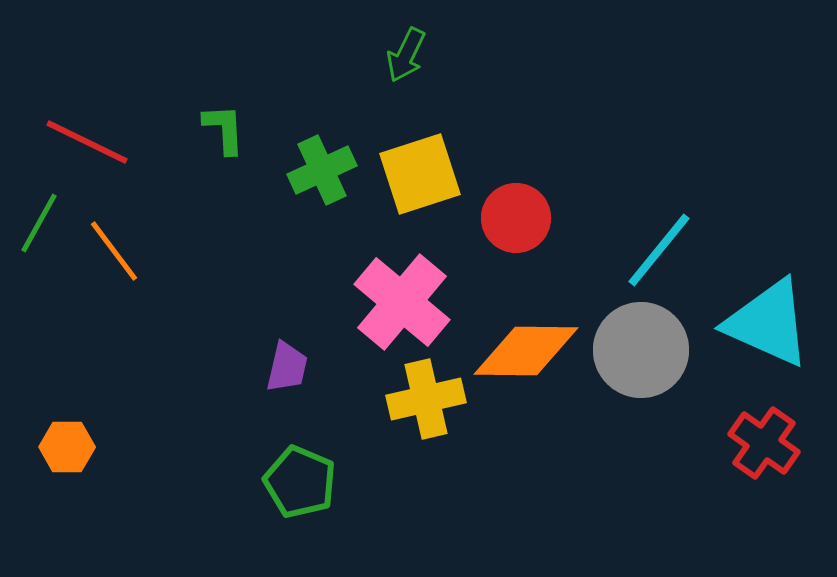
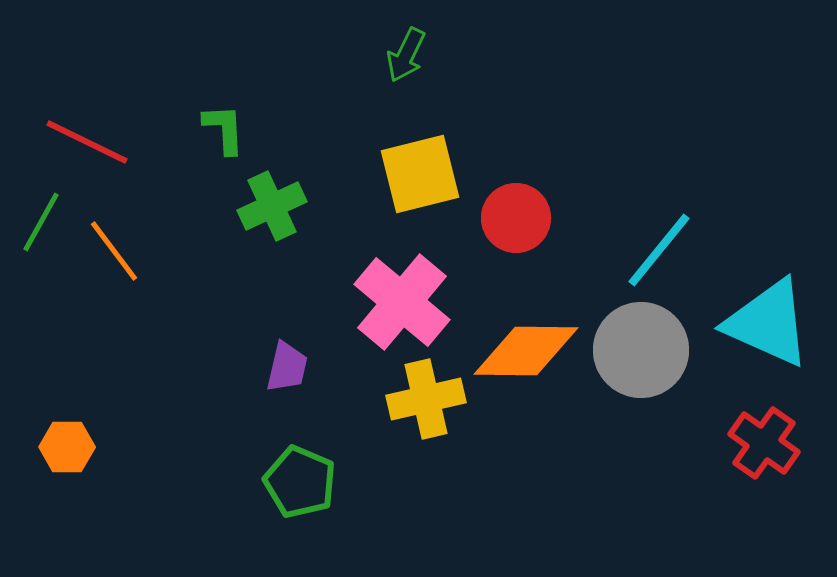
green cross: moved 50 px left, 36 px down
yellow square: rotated 4 degrees clockwise
green line: moved 2 px right, 1 px up
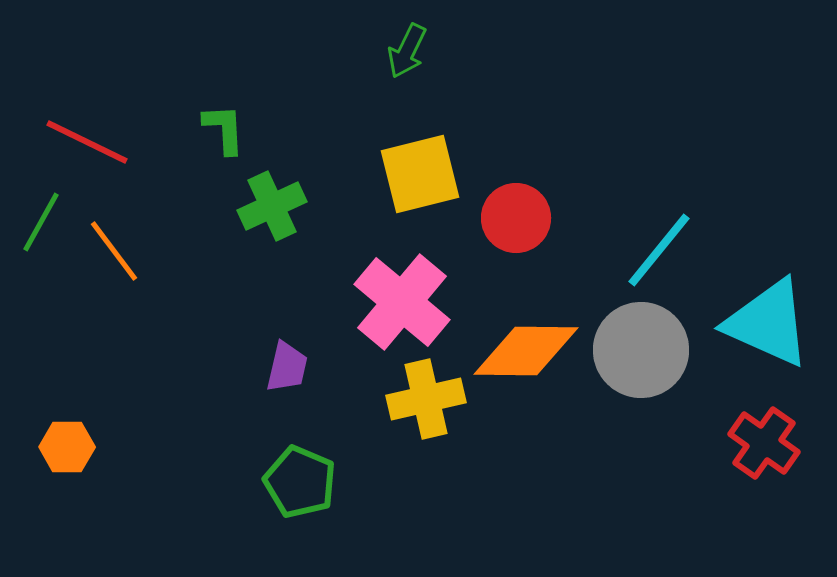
green arrow: moved 1 px right, 4 px up
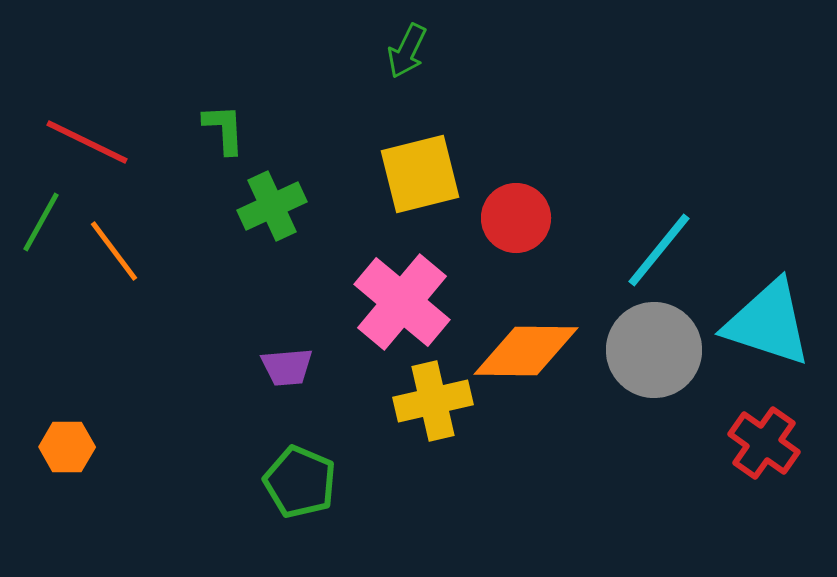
cyan triangle: rotated 6 degrees counterclockwise
gray circle: moved 13 px right
purple trapezoid: rotated 72 degrees clockwise
yellow cross: moved 7 px right, 2 px down
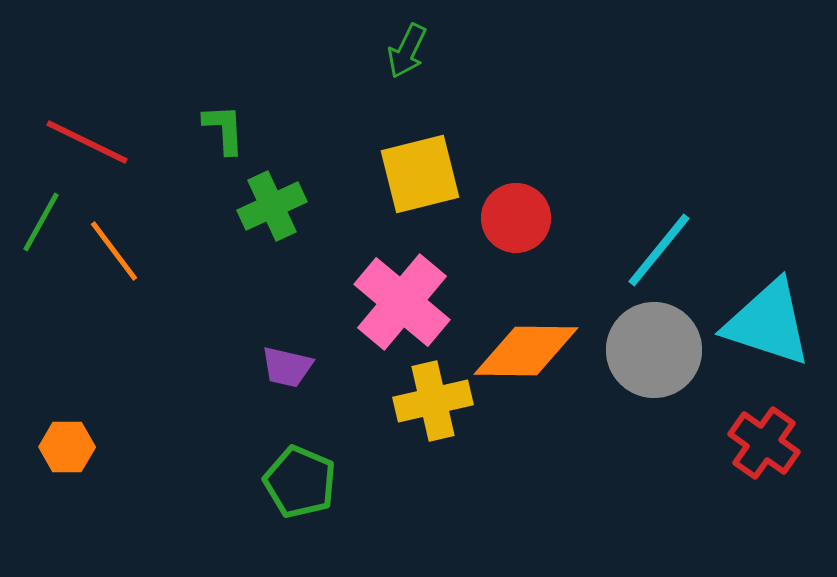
purple trapezoid: rotated 18 degrees clockwise
